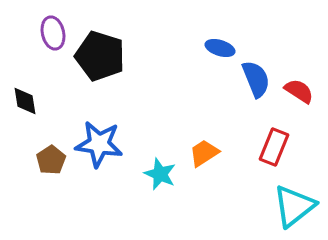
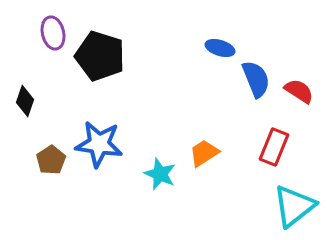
black diamond: rotated 28 degrees clockwise
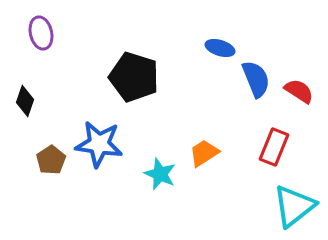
purple ellipse: moved 12 px left
black pentagon: moved 34 px right, 21 px down
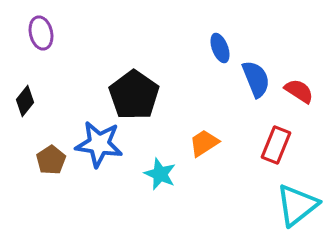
blue ellipse: rotated 52 degrees clockwise
black pentagon: moved 18 px down; rotated 18 degrees clockwise
black diamond: rotated 20 degrees clockwise
red rectangle: moved 2 px right, 2 px up
orange trapezoid: moved 10 px up
cyan triangle: moved 3 px right, 1 px up
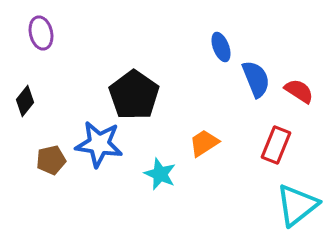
blue ellipse: moved 1 px right, 1 px up
brown pentagon: rotated 20 degrees clockwise
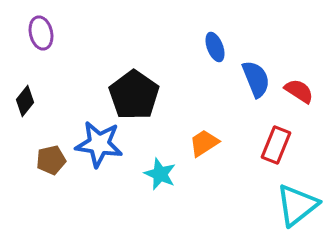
blue ellipse: moved 6 px left
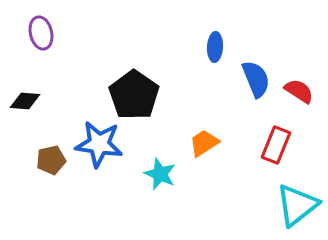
blue ellipse: rotated 24 degrees clockwise
black diamond: rotated 56 degrees clockwise
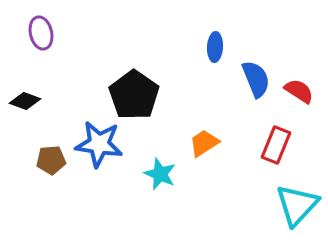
black diamond: rotated 16 degrees clockwise
brown pentagon: rotated 8 degrees clockwise
cyan triangle: rotated 9 degrees counterclockwise
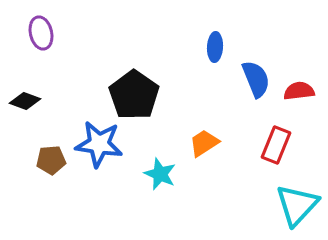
red semicircle: rotated 40 degrees counterclockwise
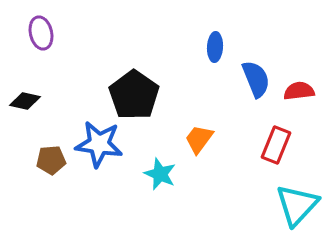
black diamond: rotated 8 degrees counterclockwise
orange trapezoid: moved 5 px left, 4 px up; rotated 20 degrees counterclockwise
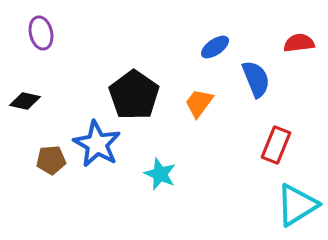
blue ellipse: rotated 52 degrees clockwise
red semicircle: moved 48 px up
orange trapezoid: moved 36 px up
blue star: moved 2 px left; rotated 21 degrees clockwise
cyan triangle: rotated 15 degrees clockwise
